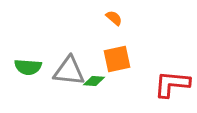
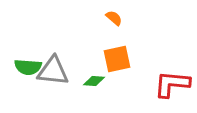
gray triangle: moved 16 px left
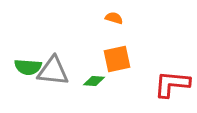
orange semicircle: rotated 24 degrees counterclockwise
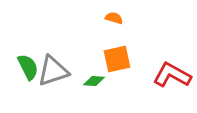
green semicircle: rotated 120 degrees counterclockwise
gray triangle: rotated 24 degrees counterclockwise
red L-shape: moved 9 px up; rotated 24 degrees clockwise
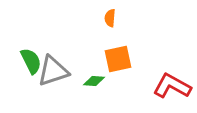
orange semicircle: moved 4 px left; rotated 102 degrees counterclockwise
orange square: moved 1 px right
green semicircle: moved 3 px right, 6 px up
red L-shape: moved 11 px down
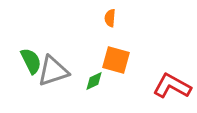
orange square: moved 2 px left, 1 px down; rotated 28 degrees clockwise
green diamond: rotated 30 degrees counterclockwise
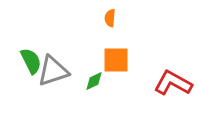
orange square: rotated 16 degrees counterclockwise
red L-shape: moved 1 px right, 3 px up
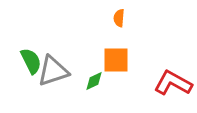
orange semicircle: moved 9 px right
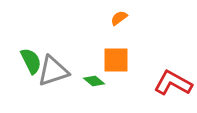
orange semicircle: rotated 48 degrees clockwise
green diamond: rotated 65 degrees clockwise
